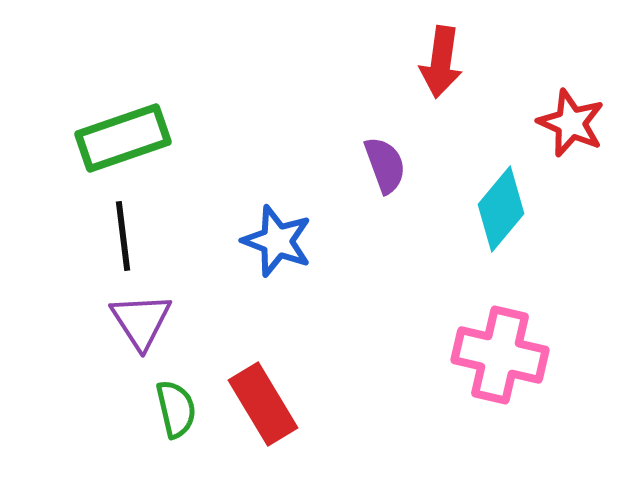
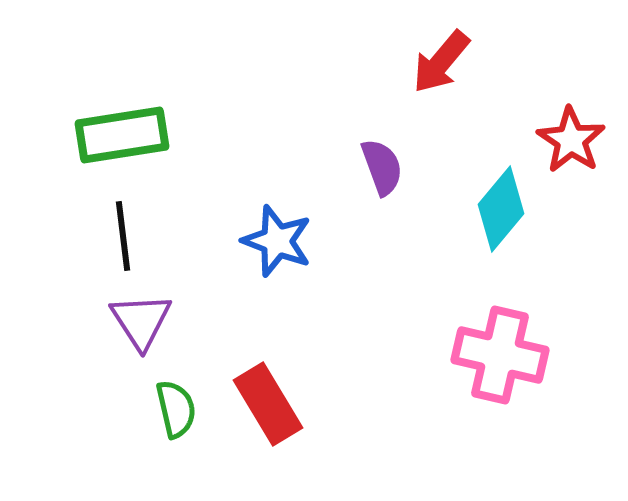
red arrow: rotated 32 degrees clockwise
red star: moved 17 px down; rotated 10 degrees clockwise
green rectangle: moved 1 px left, 3 px up; rotated 10 degrees clockwise
purple semicircle: moved 3 px left, 2 px down
red rectangle: moved 5 px right
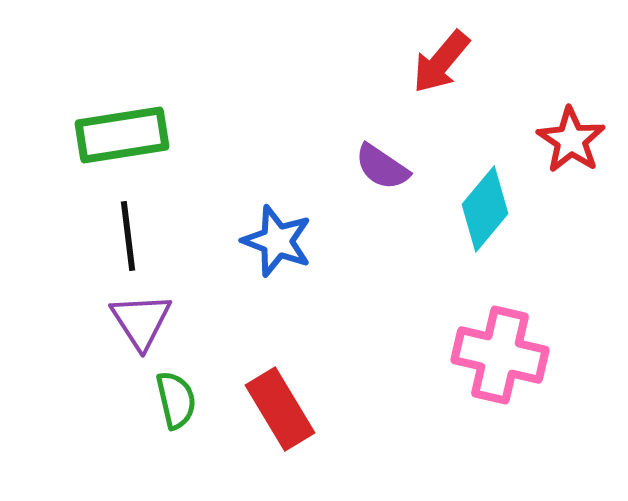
purple semicircle: rotated 144 degrees clockwise
cyan diamond: moved 16 px left
black line: moved 5 px right
red rectangle: moved 12 px right, 5 px down
green semicircle: moved 9 px up
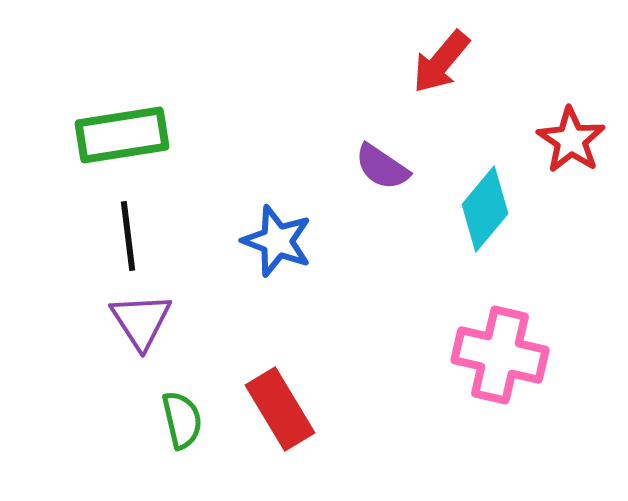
green semicircle: moved 6 px right, 20 px down
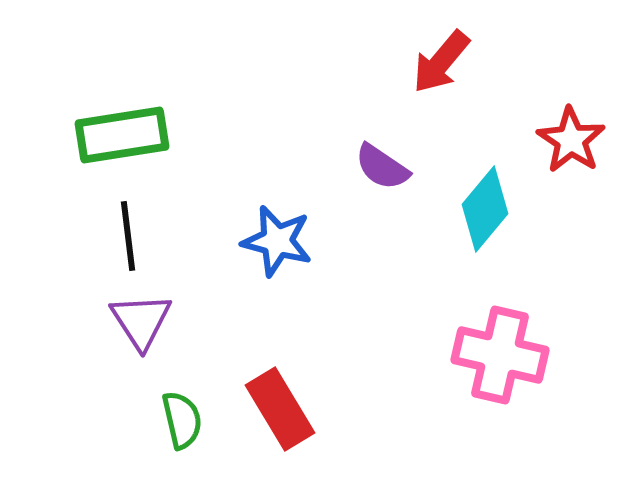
blue star: rotated 6 degrees counterclockwise
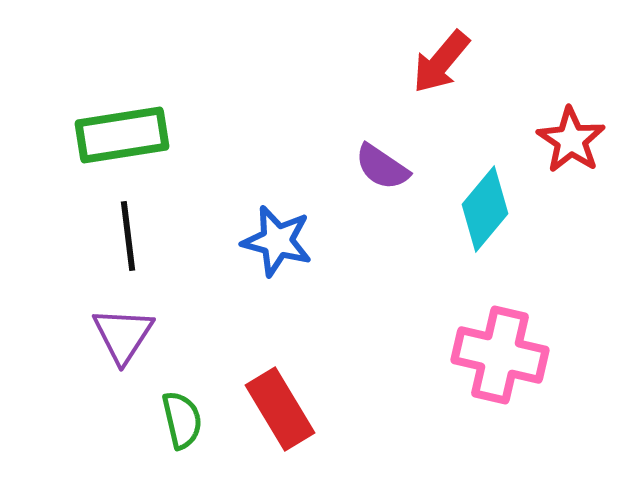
purple triangle: moved 18 px left, 14 px down; rotated 6 degrees clockwise
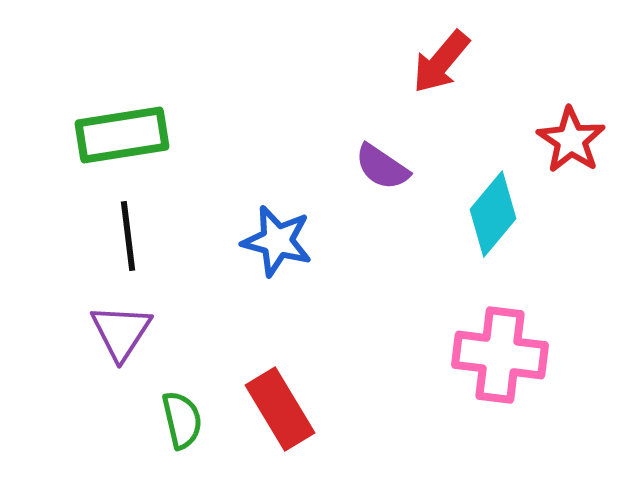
cyan diamond: moved 8 px right, 5 px down
purple triangle: moved 2 px left, 3 px up
pink cross: rotated 6 degrees counterclockwise
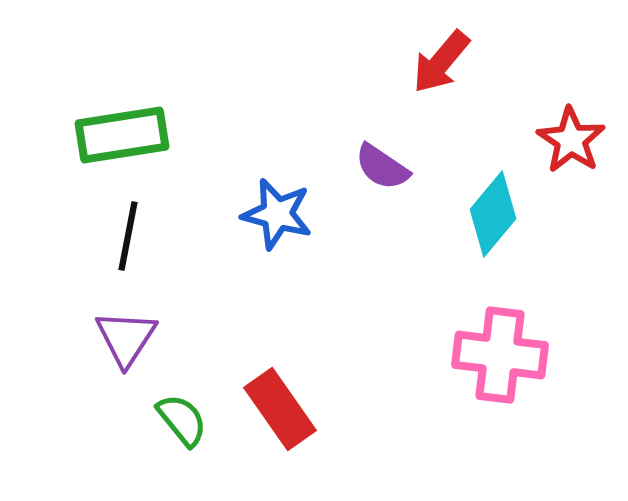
black line: rotated 18 degrees clockwise
blue star: moved 27 px up
purple triangle: moved 5 px right, 6 px down
red rectangle: rotated 4 degrees counterclockwise
green semicircle: rotated 26 degrees counterclockwise
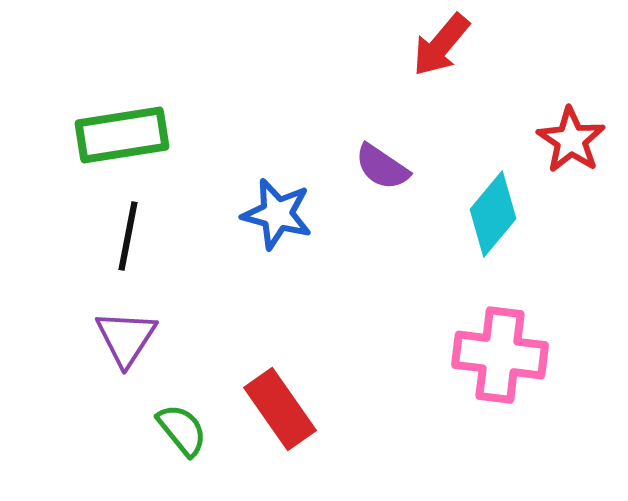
red arrow: moved 17 px up
green semicircle: moved 10 px down
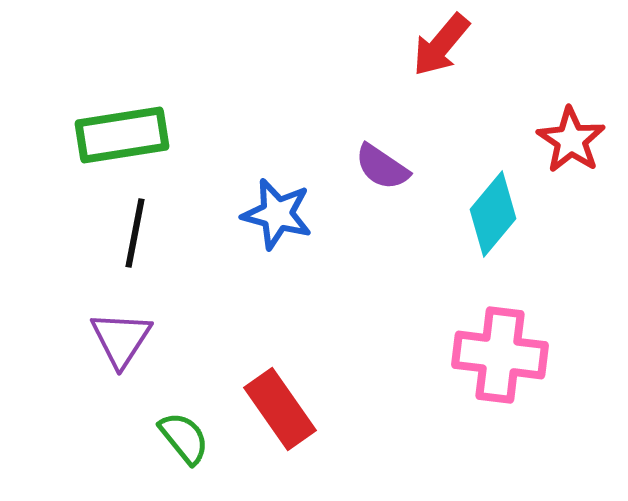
black line: moved 7 px right, 3 px up
purple triangle: moved 5 px left, 1 px down
green semicircle: moved 2 px right, 8 px down
